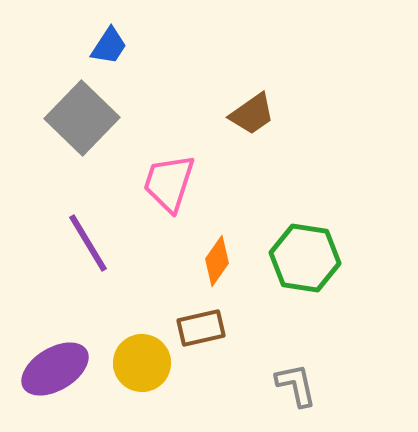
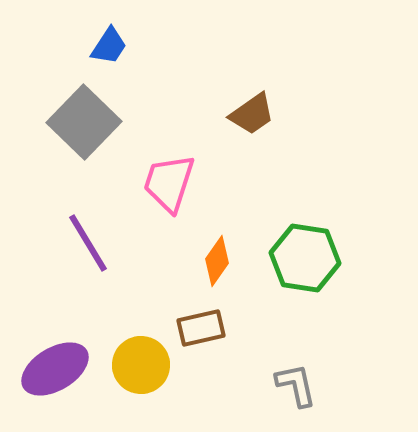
gray square: moved 2 px right, 4 px down
yellow circle: moved 1 px left, 2 px down
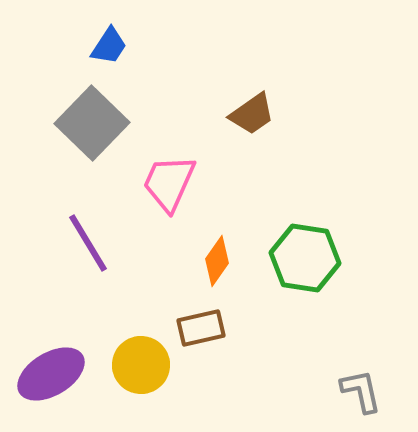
gray square: moved 8 px right, 1 px down
pink trapezoid: rotated 6 degrees clockwise
purple ellipse: moved 4 px left, 5 px down
gray L-shape: moved 65 px right, 6 px down
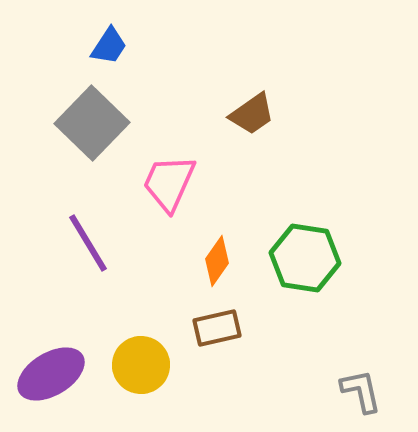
brown rectangle: moved 16 px right
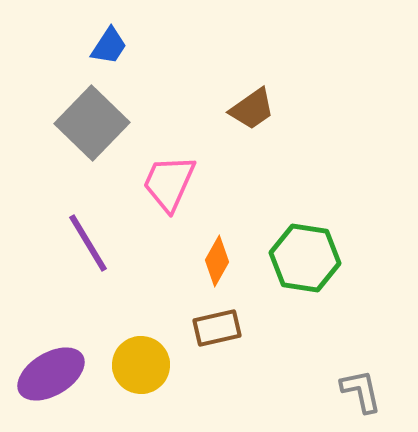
brown trapezoid: moved 5 px up
orange diamond: rotated 6 degrees counterclockwise
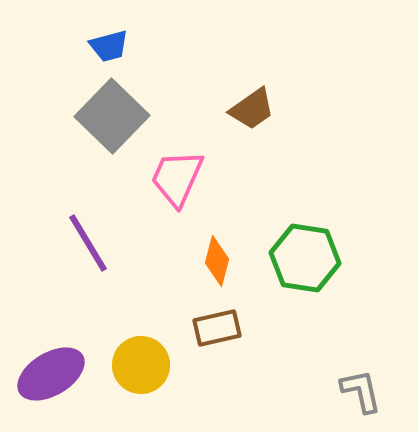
blue trapezoid: rotated 42 degrees clockwise
gray square: moved 20 px right, 7 px up
pink trapezoid: moved 8 px right, 5 px up
orange diamond: rotated 15 degrees counterclockwise
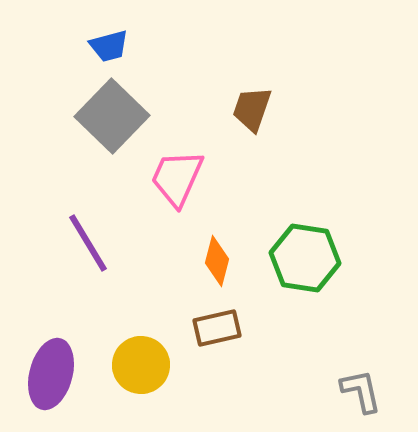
brown trapezoid: rotated 144 degrees clockwise
purple ellipse: rotated 44 degrees counterclockwise
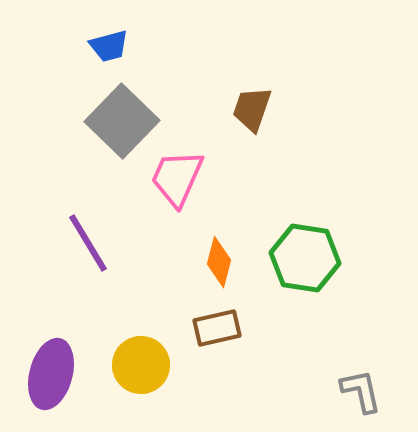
gray square: moved 10 px right, 5 px down
orange diamond: moved 2 px right, 1 px down
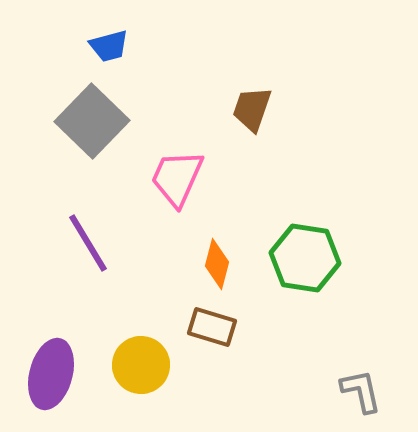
gray square: moved 30 px left
orange diamond: moved 2 px left, 2 px down
brown rectangle: moved 5 px left, 1 px up; rotated 30 degrees clockwise
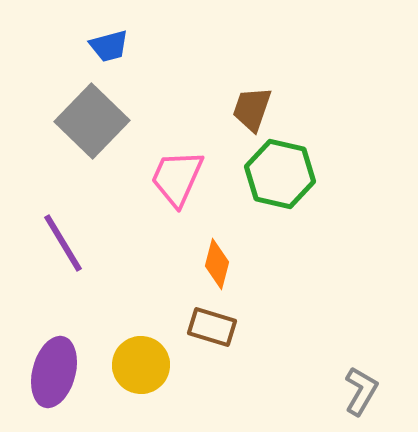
purple line: moved 25 px left
green hexagon: moved 25 px left, 84 px up; rotated 4 degrees clockwise
purple ellipse: moved 3 px right, 2 px up
gray L-shape: rotated 42 degrees clockwise
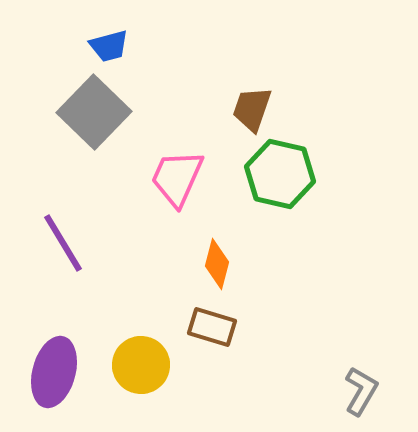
gray square: moved 2 px right, 9 px up
